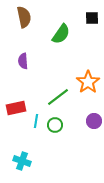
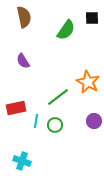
green semicircle: moved 5 px right, 4 px up
purple semicircle: rotated 28 degrees counterclockwise
orange star: rotated 10 degrees counterclockwise
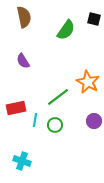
black square: moved 2 px right, 1 px down; rotated 16 degrees clockwise
cyan line: moved 1 px left, 1 px up
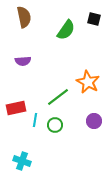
purple semicircle: rotated 63 degrees counterclockwise
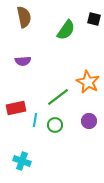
purple circle: moved 5 px left
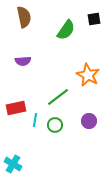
black square: rotated 24 degrees counterclockwise
orange star: moved 7 px up
cyan cross: moved 9 px left, 3 px down; rotated 12 degrees clockwise
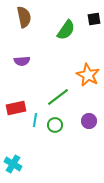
purple semicircle: moved 1 px left
